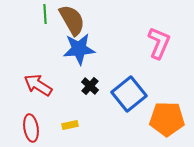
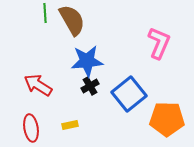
green line: moved 1 px up
blue star: moved 8 px right, 12 px down
black cross: rotated 18 degrees clockwise
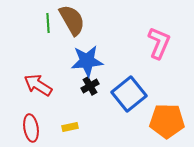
green line: moved 3 px right, 10 px down
orange pentagon: moved 2 px down
yellow rectangle: moved 2 px down
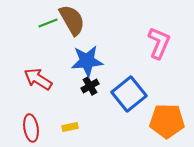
green line: rotated 72 degrees clockwise
red arrow: moved 6 px up
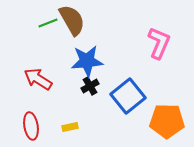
blue square: moved 1 px left, 2 px down
red ellipse: moved 2 px up
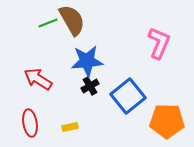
red ellipse: moved 1 px left, 3 px up
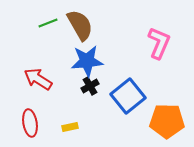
brown semicircle: moved 8 px right, 5 px down
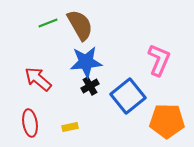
pink L-shape: moved 17 px down
blue star: moved 1 px left, 1 px down
red arrow: rotated 8 degrees clockwise
